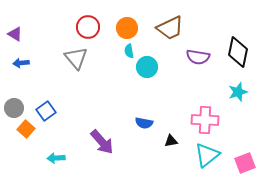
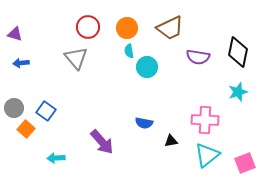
purple triangle: rotated 14 degrees counterclockwise
blue square: rotated 18 degrees counterclockwise
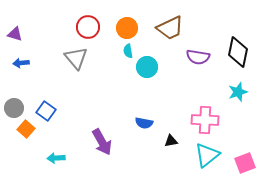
cyan semicircle: moved 1 px left
purple arrow: rotated 12 degrees clockwise
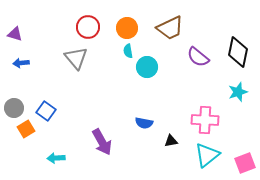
purple semicircle: rotated 30 degrees clockwise
orange square: rotated 18 degrees clockwise
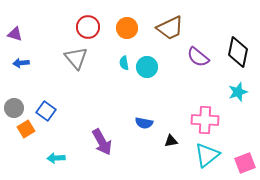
cyan semicircle: moved 4 px left, 12 px down
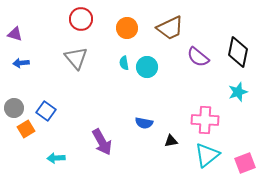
red circle: moved 7 px left, 8 px up
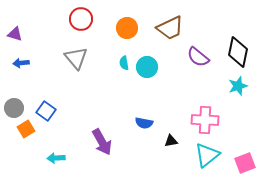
cyan star: moved 6 px up
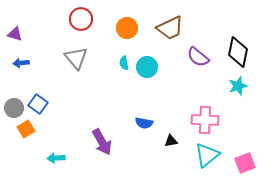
blue square: moved 8 px left, 7 px up
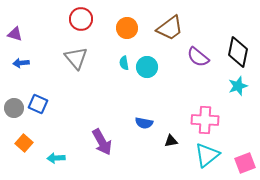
brown trapezoid: rotated 12 degrees counterclockwise
blue square: rotated 12 degrees counterclockwise
orange square: moved 2 px left, 14 px down; rotated 18 degrees counterclockwise
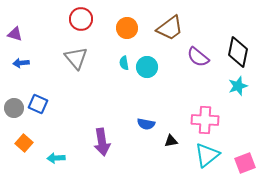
blue semicircle: moved 2 px right, 1 px down
purple arrow: rotated 20 degrees clockwise
